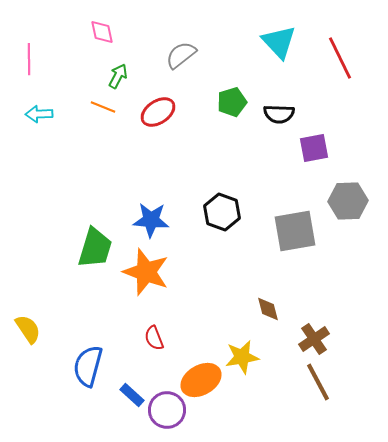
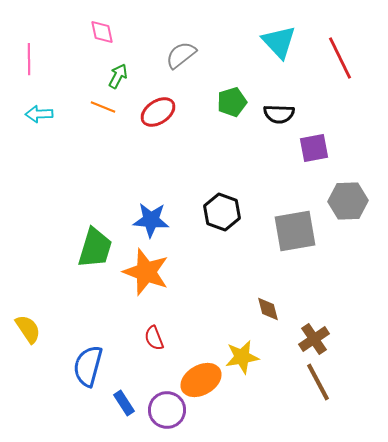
blue rectangle: moved 8 px left, 8 px down; rotated 15 degrees clockwise
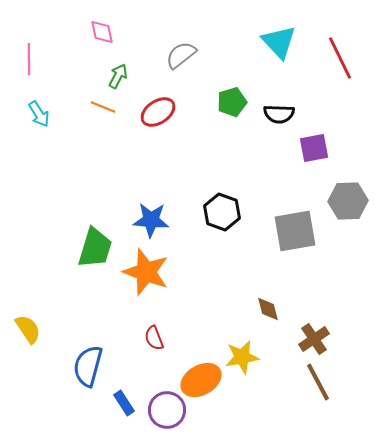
cyan arrow: rotated 120 degrees counterclockwise
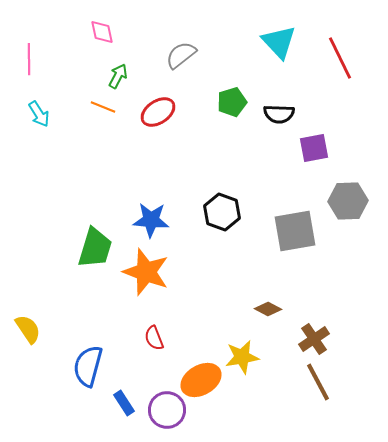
brown diamond: rotated 48 degrees counterclockwise
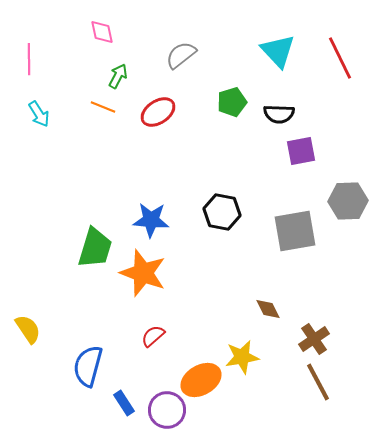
cyan triangle: moved 1 px left, 9 px down
purple square: moved 13 px left, 3 px down
black hexagon: rotated 9 degrees counterclockwise
orange star: moved 3 px left, 1 px down
brown diamond: rotated 36 degrees clockwise
red semicircle: moved 1 px left, 2 px up; rotated 70 degrees clockwise
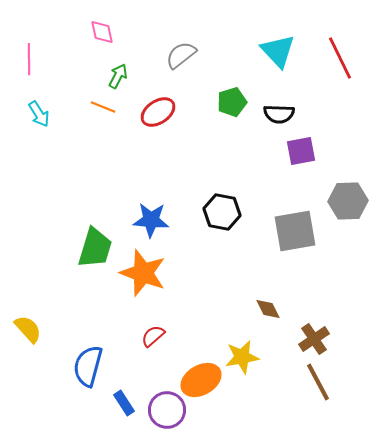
yellow semicircle: rotated 8 degrees counterclockwise
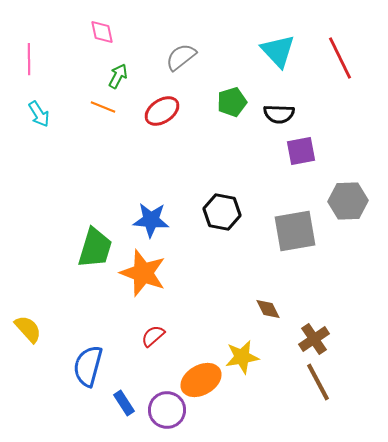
gray semicircle: moved 2 px down
red ellipse: moved 4 px right, 1 px up
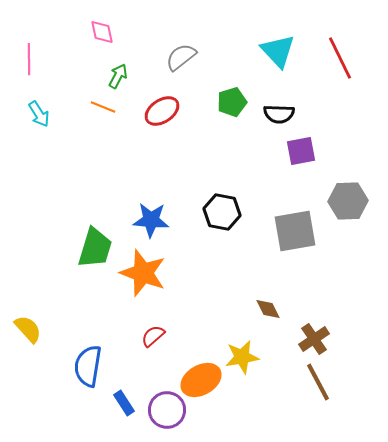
blue semicircle: rotated 6 degrees counterclockwise
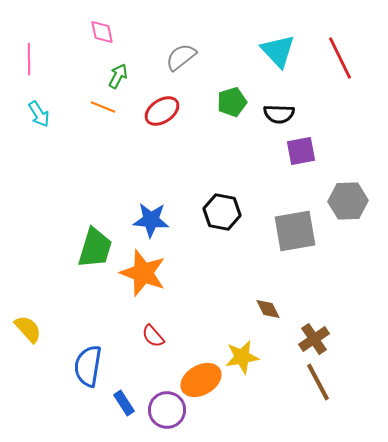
red semicircle: rotated 90 degrees counterclockwise
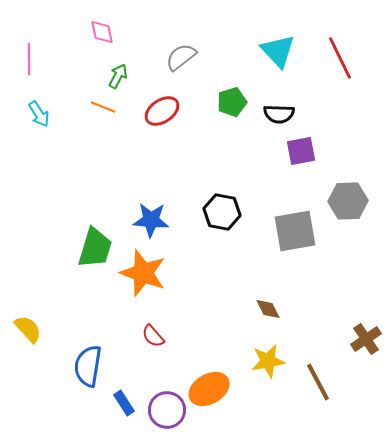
brown cross: moved 52 px right
yellow star: moved 26 px right, 4 px down
orange ellipse: moved 8 px right, 9 px down
